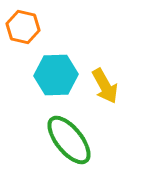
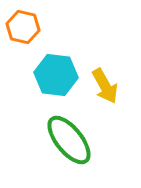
cyan hexagon: rotated 9 degrees clockwise
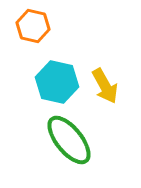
orange hexagon: moved 10 px right, 1 px up
cyan hexagon: moved 1 px right, 7 px down; rotated 6 degrees clockwise
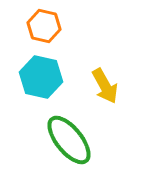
orange hexagon: moved 11 px right
cyan hexagon: moved 16 px left, 5 px up
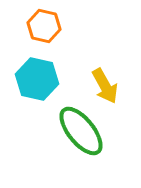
cyan hexagon: moved 4 px left, 2 px down
green ellipse: moved 12 px right, 9 px up
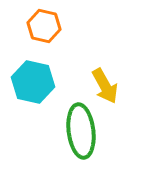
cyan hexagon: moved 4 px left, 3 px down
green ellipse: rotated 32 degrees clockwise
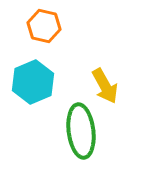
cyan hexagon: rotated 24 degrees clockwise
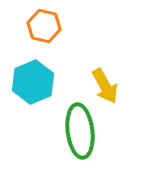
green ellipse: moved 1 px left
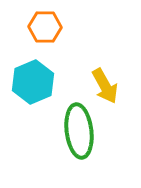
orange hexagon: moved 1 px right, 1 px down; rotated 12 degrees counterclockwise
green ellipse: moved 1 px left
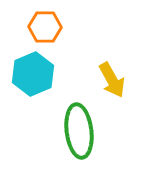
cyan hexagon: moved 8 px up
yellow arrow: moved 7 px right, 6 px up
